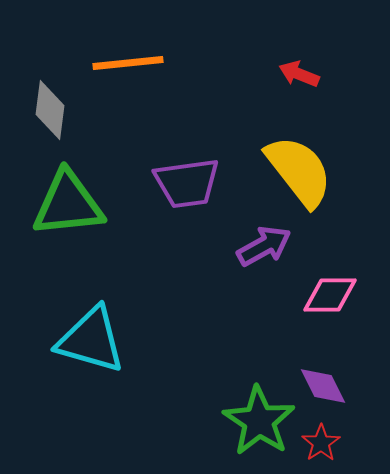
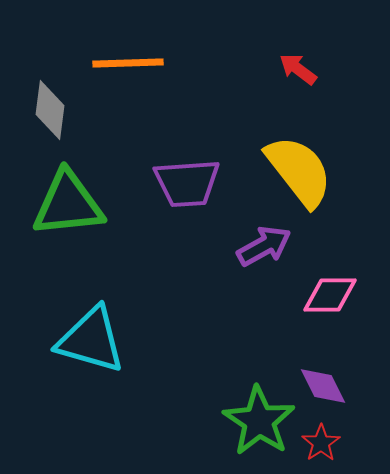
orange line: rotated 4 degrees clockwise
red arrow: moved 1 px left, 5 px up; rotated 15 degrees clockwise
purple trapezoid: rotated 4 degrees clockwise
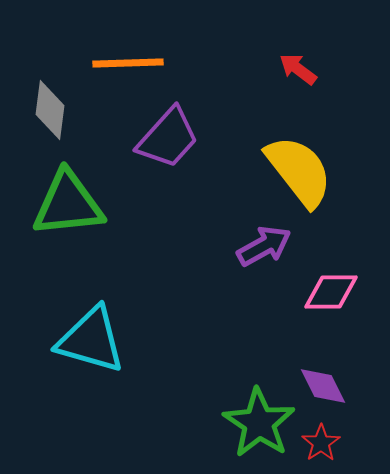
purple trapezoid: moved 19 px left, 45 px up; rotated 44 degrees counterclockwise
pink diamond: moved 1 px right, 3 px up
green star: moved 2 px down
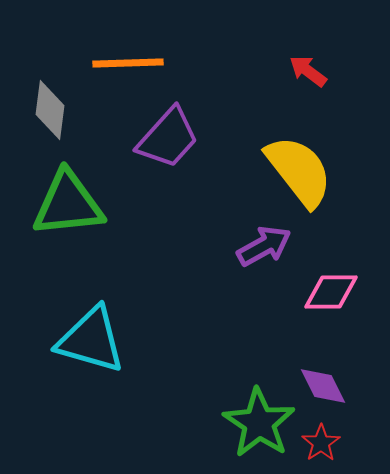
red arrow: moved 10 px right, 2 px down
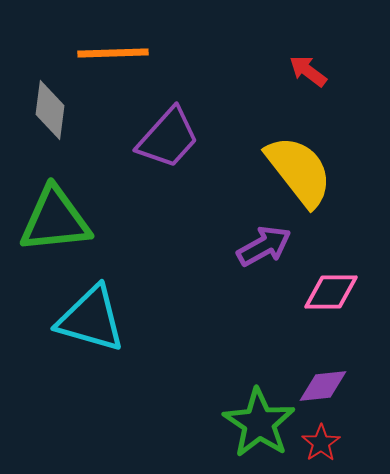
orange line: moved 15 px left, 10 px up
green triangle: moved 13 px left, 16 px down
cyan triangle: moved 21 px up
purple diamond: rotated 69 degrees counterclockwise
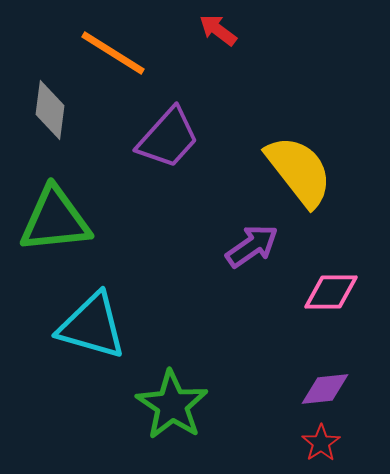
orange line: rotated 34 degrees clockwise
red arrow: moved 90 px left, 41 px up
purple arrow: moved 12 px left; rotated 6 degrees counterclockwise
cyan triangle: moved 1 px right, 7 px down
purple diamond: moved 2 px right, 3 px down
green star: moved 87 px left, 18 px up
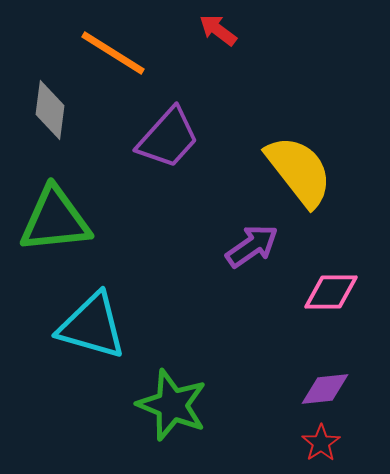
green star: rotated 12 degrees counterclockwise
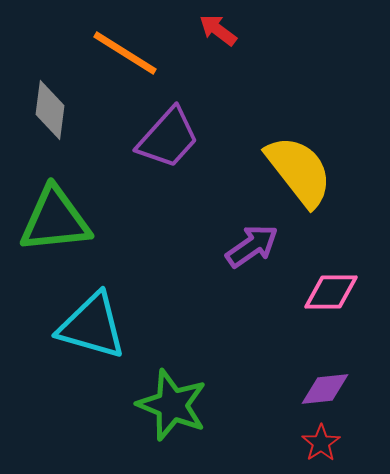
orange line: moved 12 px right
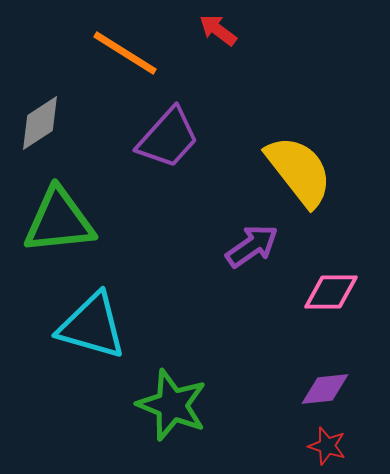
gray diamond: moved 10 px left, 13 px down; rotated 50 degrees clockwise
green triangle: moved 4 px right, 1 px down
red star: moved 6 px right, 3 px down; rotated 21 degrees counterclockwise
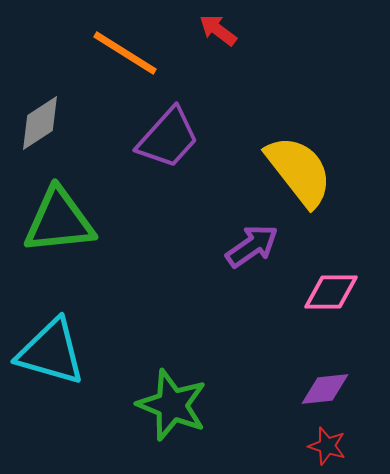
cyan triangle: moved 41 px left, 26 px down
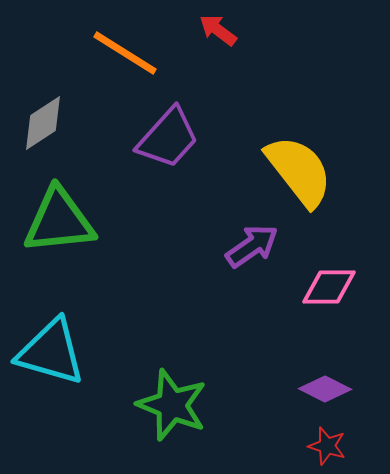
gray diamond: moved 3 px right
pink diamond: moved 2 px left, 5 px up
purple diamond: rotated 33 degrees clockwise
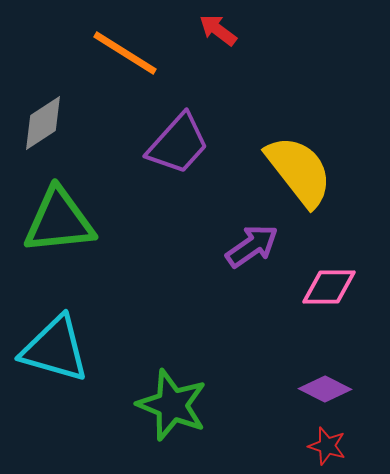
purple trapezoid: moved 10 px right, 6 px down
cyan triangle: moved 4 px right, 3 px up
